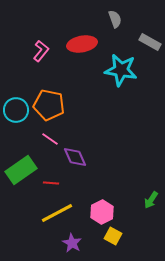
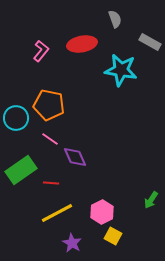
cyan circle: moved 8 px down
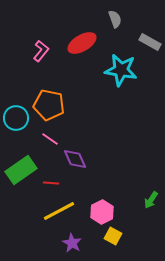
red ellipse: moved 1 px up; rotated 20 degrees counterclockwise
purple diamond: moved 2 px down
yellow line: moved 2 px right, 2 px up
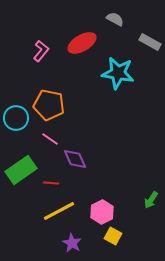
gray semicircle: rotated 42 degrees counterclockwise
cyan star: moved 3 px left, 3 px down
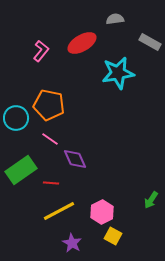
gray semicircle: rotated 36 degrees counterclockwise
cyan star: rotated 20 degrees counterclockwise
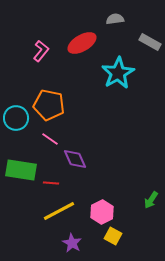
cyan star: rotated 20 degrees counterclockwise
green rectangle: rotated 44 degrees clockwise
